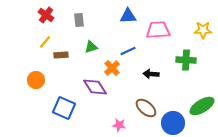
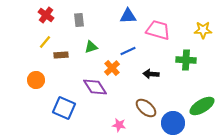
pink trapezoid: rotated 20 degrees clockwise
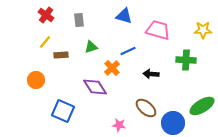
blue triangle: moved 4 px left; rotated 18 degrees clockwise
blue square: moved 1 px left, 3 px down
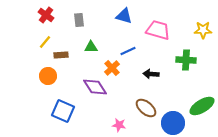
green triangle: rotated 16 degrees clockwise
orange circle: moved 12 px right, 4 px up
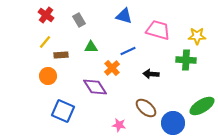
gray rectangle: rotated 24 degrees counterclockwise
yellow star: moved 6 px left, 6 px down
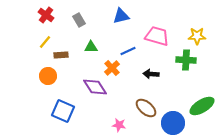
blue triangle: moved 3 px left; rotated 30 degrees counterclockwise
pink trapezoid: moved 1 px left, 6 px down
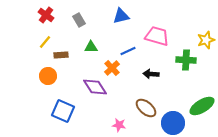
yellow star: moved 9 px right, 4 px down; rotated 18 degrees counterclockwise
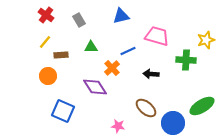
pink star: moved 1 px left, 1 px down
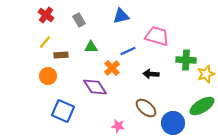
yellow star: moved 34 px down
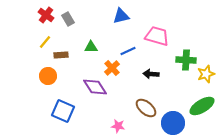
gray rectangle: moved 11 px left, 1 px up
